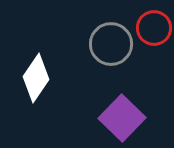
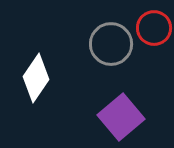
purple square: moved 1 px left, 1 px up; rotated 6 degrees clockwise
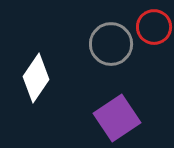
red circle: moved 1 px up
purple square: moved 4 px left, 1 px down; rotated 6 degrees clockwise
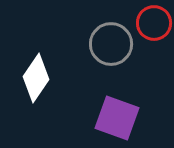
red circle: moved 4 px up
purple square: rotated 36 degrees counterclockwise
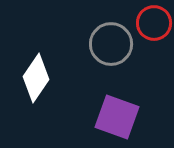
purple square: moved 1 px up
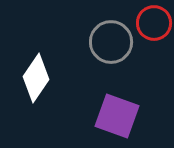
gray circle: moved 2 px up
purple square: moved 1 px up
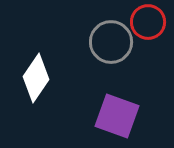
red circle: moved 6 px left, 1 px up
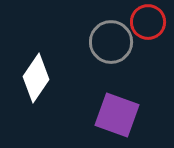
purple square: moved 1 px up
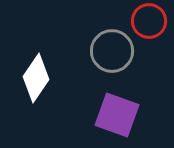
red circle: moved 1 px right, 1 px up
gray circle: moved 1 px right, 9 px down
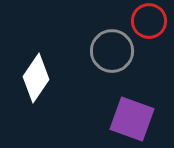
purple square: moved 15 px right, 4 px down
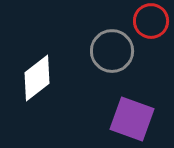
red circle: moved 2 px right
white diamond: moved 1 px right; rotated 18 degrees clockwise
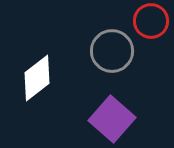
purple square: moved 20 px left; rotated 21 degrees clockwise
